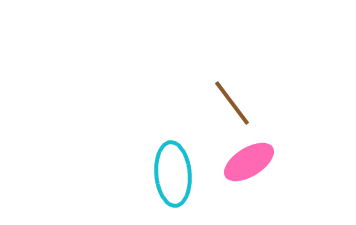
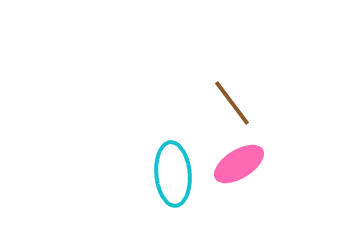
pink ellipse: moved 10 px left, 2 px down
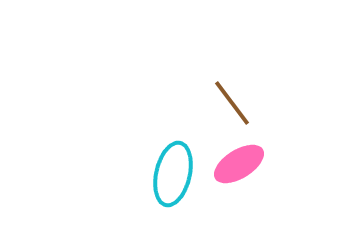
cyan ellipse: rotated 18 degrees clockwise
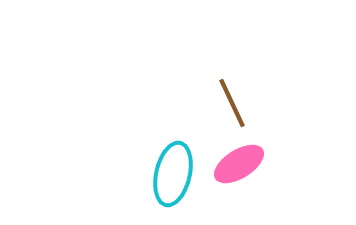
brown line: rotated 12 degrees clockwise
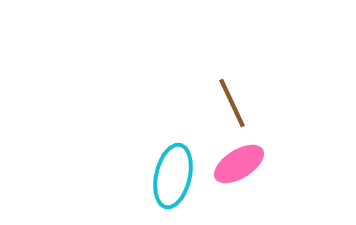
cyan ellipse: moved 2 px down
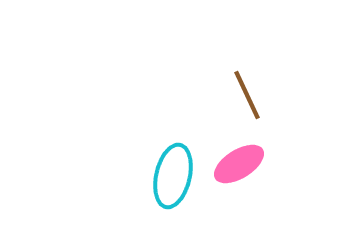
brown line: moved 15 px right, 8 px up
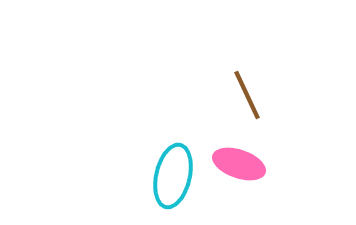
pink ellipse: rotated 51 degrees clockwise
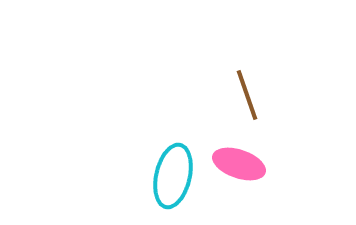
brown line: rotated 6 degrees clockwise
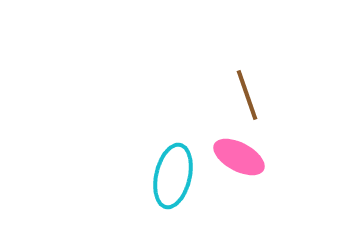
pink ellipse: moved 7 px up; rotated 9 degrees clockwise
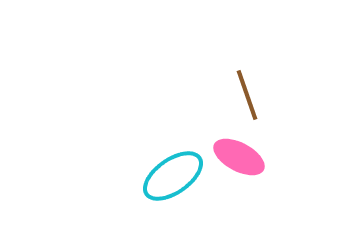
cyan ellipse: rotated 42 degrees clockwise
